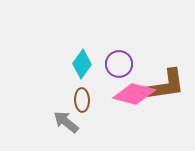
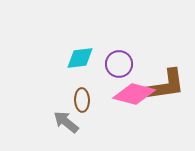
cyan diamond: moved 2 px left, 6 px up; rotated 48 degrees clockwise
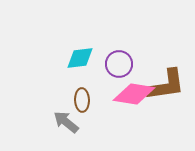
pink diamond: rotated 6 degrees counterclockwise
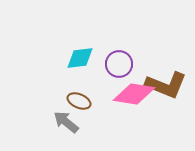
brown L-shape: rotated 30 degrees clockwise
brown ellipse: moved 3 px left, 1 px down; rotated 65 degrees counterclockwise
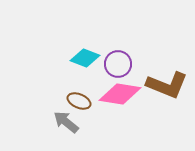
cyan diamond: moved 5 px right; rotated 28 degrees clockwise
purple circle: moved 1 px left
brown L-shape: moved 1 px right
pink diamond: moved 14 px left
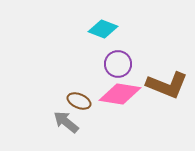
cyan diamond: moved 18 px right, 29 px up
